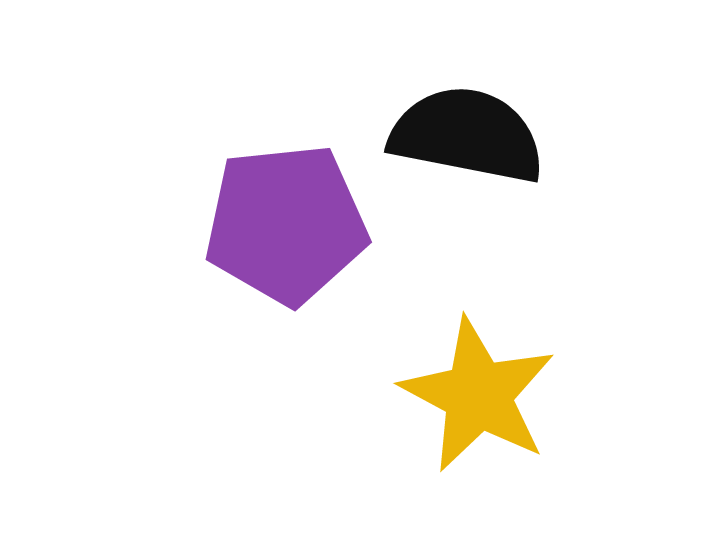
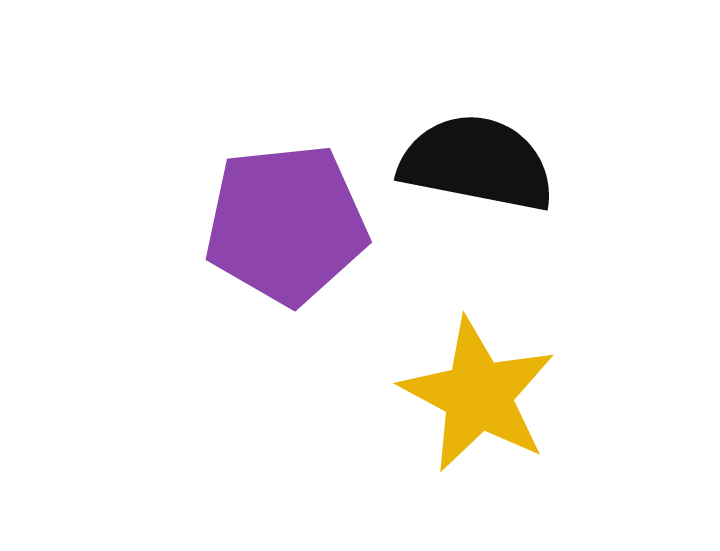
black semicircle: moved 10 px right, 28 px down
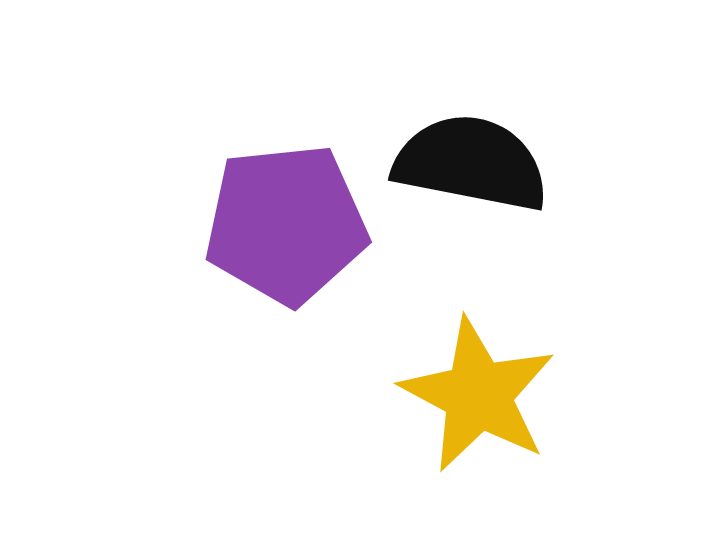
black semicircle: moved 6 px left
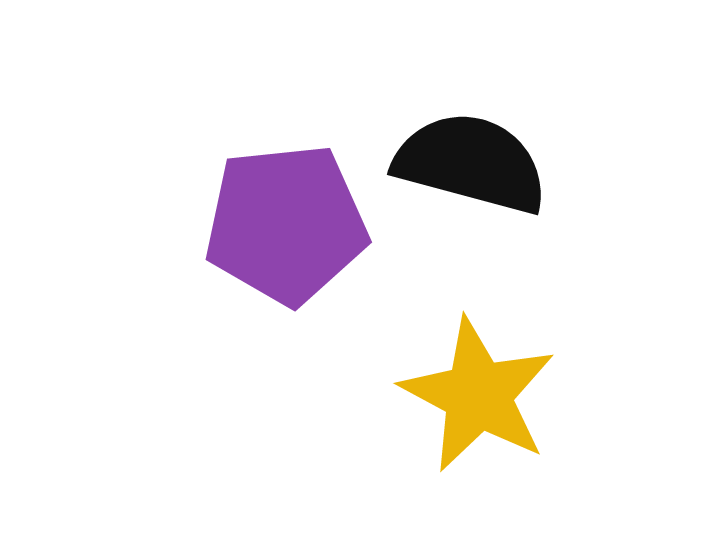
black semicircle: rotated 4 degrees clockwise
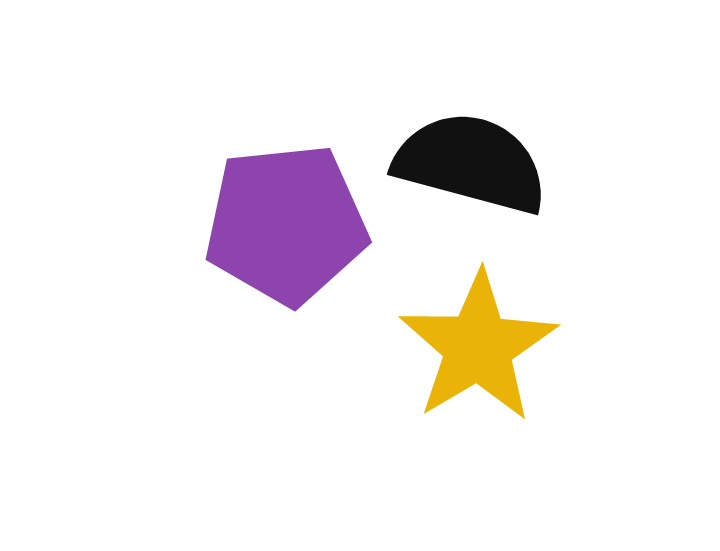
yellow star: moved 48 px up; rotated 13 degrees clockwise
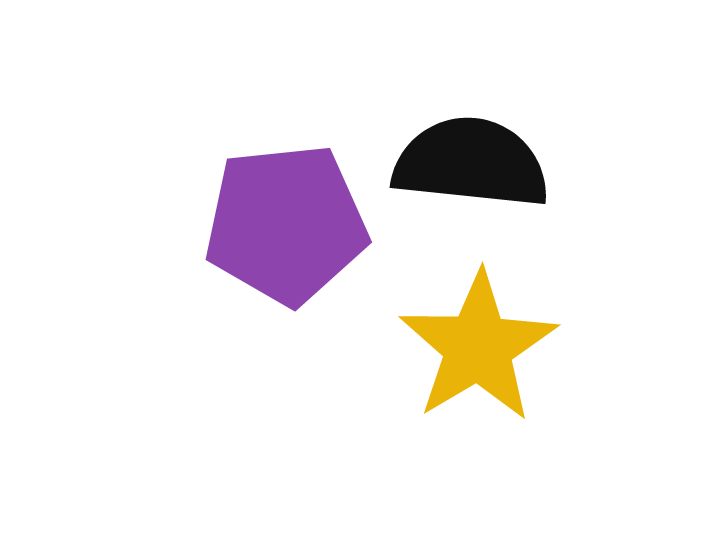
black semicircle: rotated 9 degrees counterclockwise
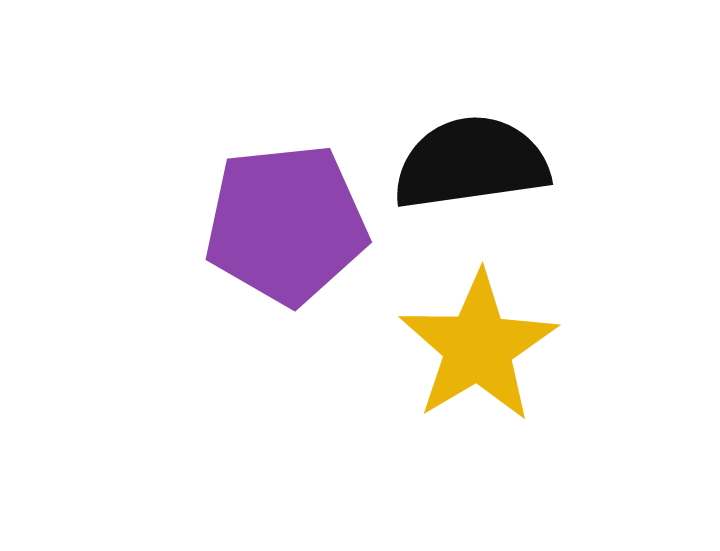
black semicircle: rotated 14 degrees counterclockwise
